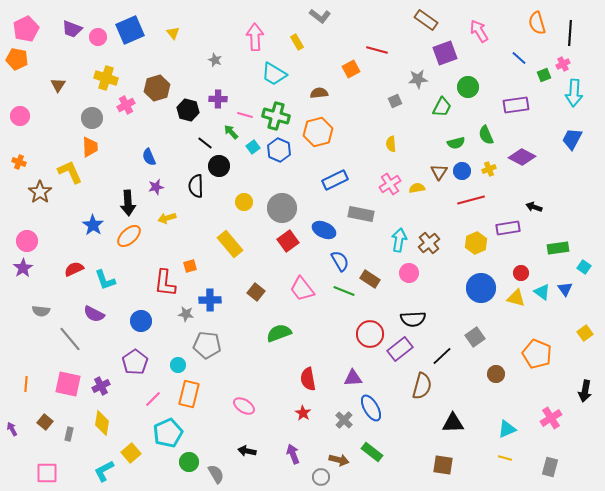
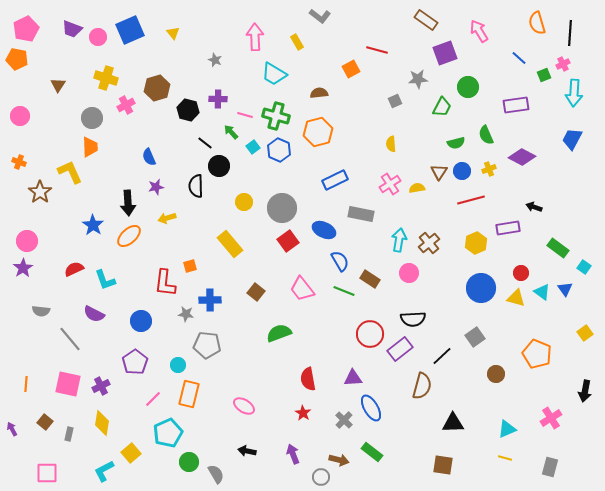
green rectangle at (558, 248): rotated 45 degrees clockwise
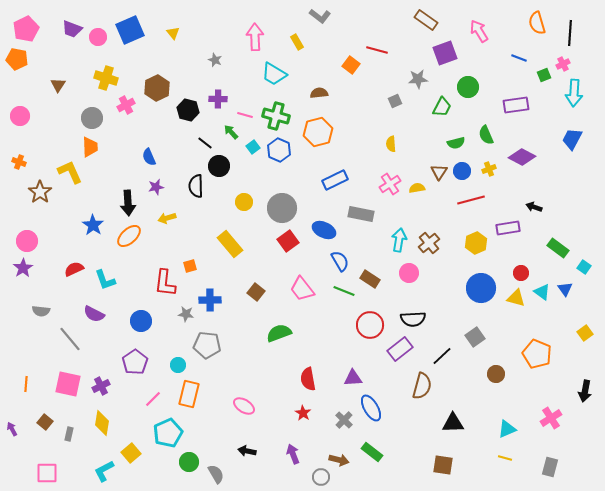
blue line at (519, 58): rotated 21 degrees counterclockwise
orange square at (351, 69): moved 4 px up; rotated 24 degrees counterclockwise
brown hexagon at (157, 88): rotated 10 degrees counterclockwise
red circle at (370, 334): moved 9 px up
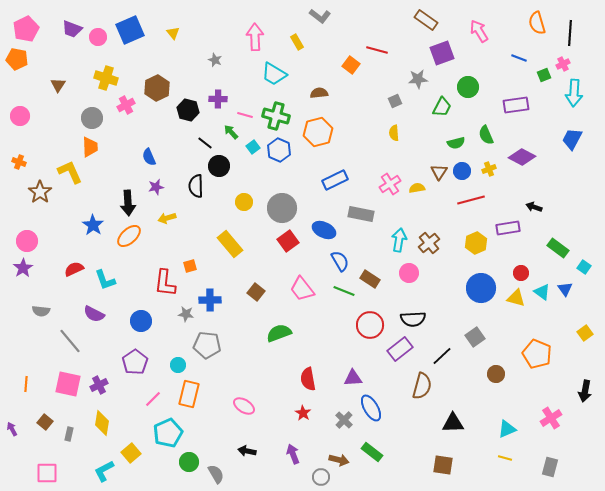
purple square at (445, 53): moved 3 px left
yellow semicircle at (391, 144): moved 3 px right, 11 px up
gray line at (70, 339): moved 2 px down
purple cross at (101, 386): moved 2 px left, 1 px up
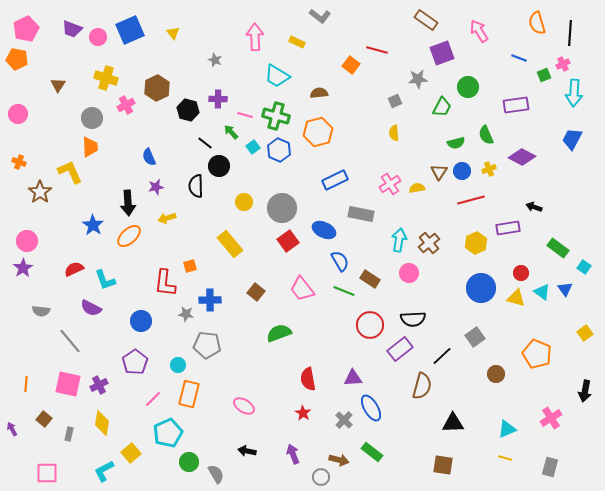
yellow rectangle at (297, 42): rotated 35 degrees counterclockwise
cyan trapezoid at (274, 74): moved 3 px right, 2 px down
pink circle at (20, 116): moved 2 px left, 2 px up
purple semicircle at (94, 314): moved 3 px left, 6 px up
brown square at (45, 422): moved 1 px left, 3 px up
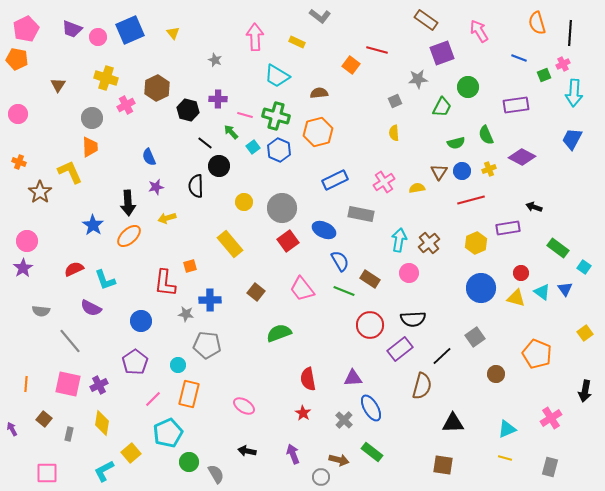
pink cross at (390, 184): moved 6 px left, 2 px up
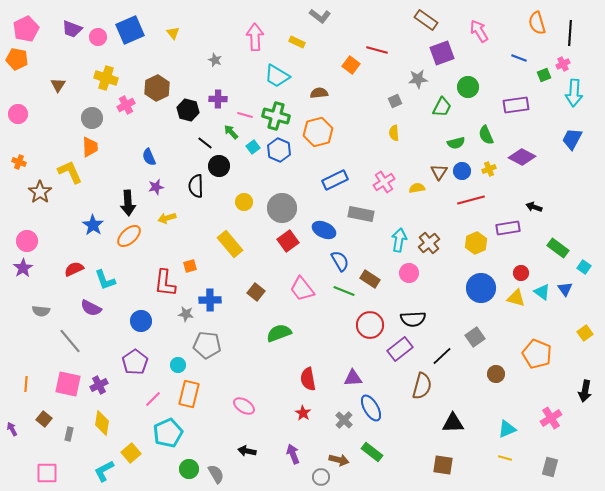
green circle at (189, 462): moved 7 px down
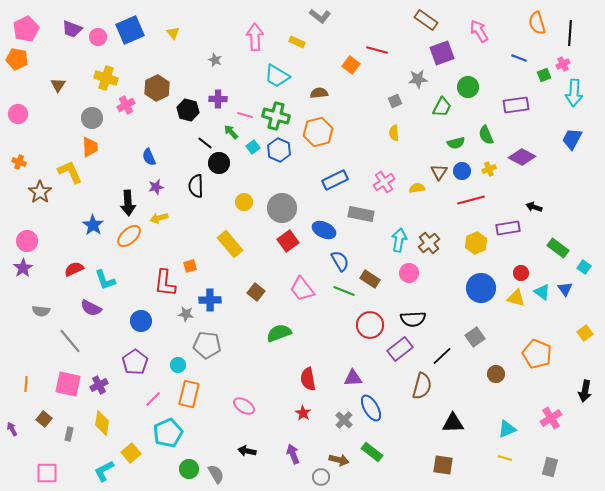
black circle at (219, 166): moved 3 px up
yellow arrow at (167, 218): moved 8 px left
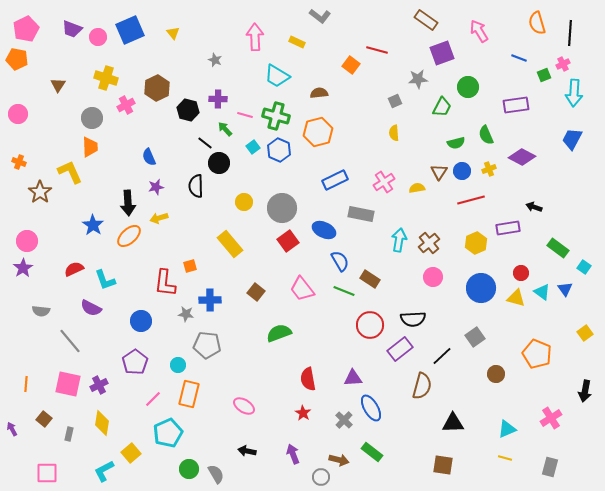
green arrow at (231, 132): moved 6 px left, 3 px up
pink circle at (409, 273): moved 24 px right, 4 px down
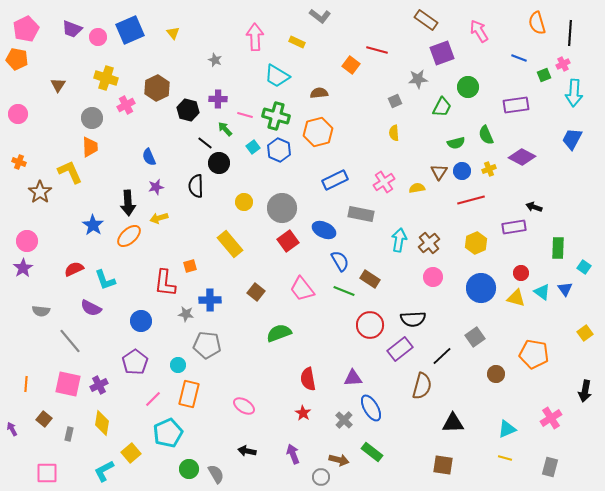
purple rectangle at (508, 228): moved 6 px right, 1 px up
green rectangle at (558, 248): rotated 55 degrees clockwise
orange pentagon at (537, 354): moved 3 px left; rotated 12 degrees counterclockwise
